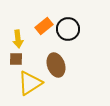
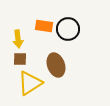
orange rectangle: rotated 48 degrees clockwise
brown square: moved 4 px right
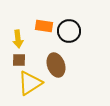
black circle: moved 1 px right, 2 px down
brown square: moved 1 px left, 1 px down
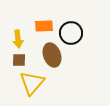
orange rectangle: rotated 12 degrees counterclockwise
black circle: moved 2 px right, 2 px down
brown ellipse: moved 4 px left, 10 px up
yellow triangle: moved 2 px right; rotated 16 degrees counterclockwise
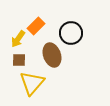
orange rectangle: moved 8 px left; rotated 42 degrees counterclockwise
yellow arrow: rotated 42 degrees clockwise
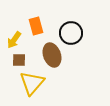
orange rectangle: rotated 60 degrees counterclockwise
yellow arrow: moved 4 px left, 1 px down
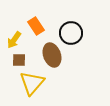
orange rectangle: rotated 18 degrees counterclockwise
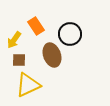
black circle: moved 1 px left, 1 px down
yellow triangle: moved 4 px left, 2 px down; rotated 24 degrees clockwise
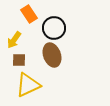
orange rectangle: moved 7 px left, 12 px up
black circle: moved 16 px left, 6 px up
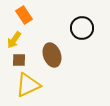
orange rectangle: moved 5 px left, 1 px down
black circle: moved 28 px right
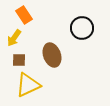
yellow arrow: moved 2 px up
